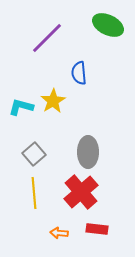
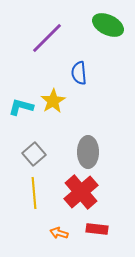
orange arrow: rotated 12 degrees clockwise
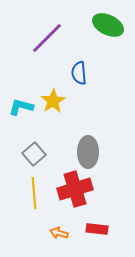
red cross: moved 6 px left, 3 px up; rotated 24 degrees clockwise
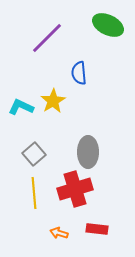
cyan L-shape: rotated 10 degrees clockwise
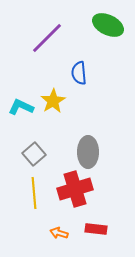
red rectangle: moved 1 px left
